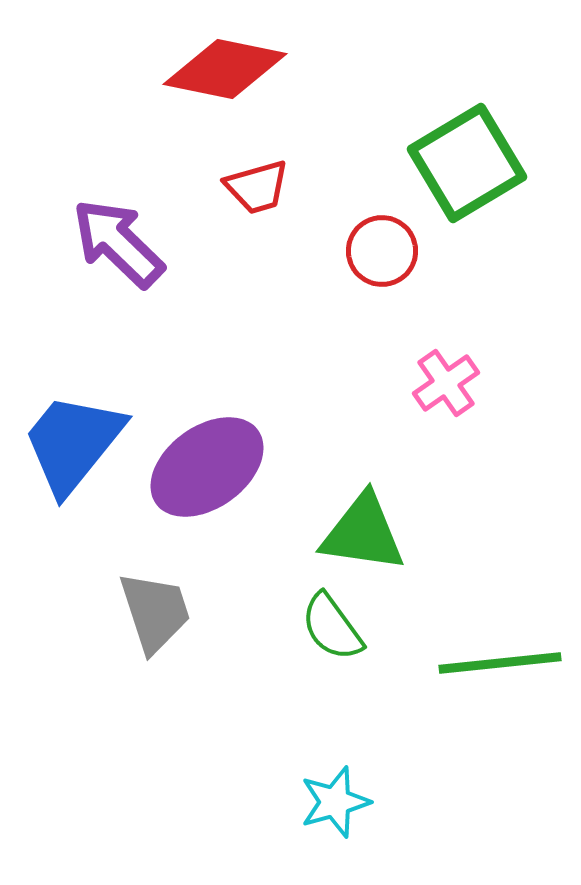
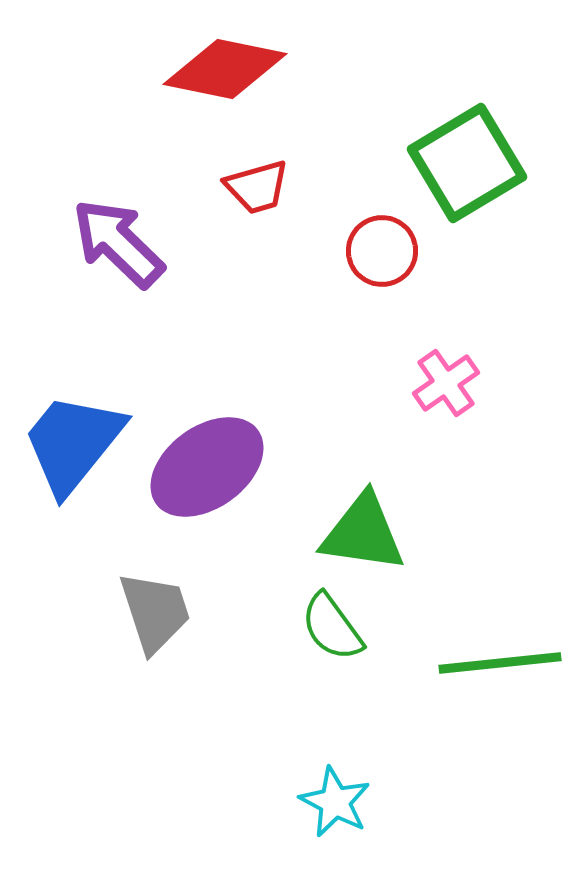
cyan star: rotated 28 degrees counterclockwise
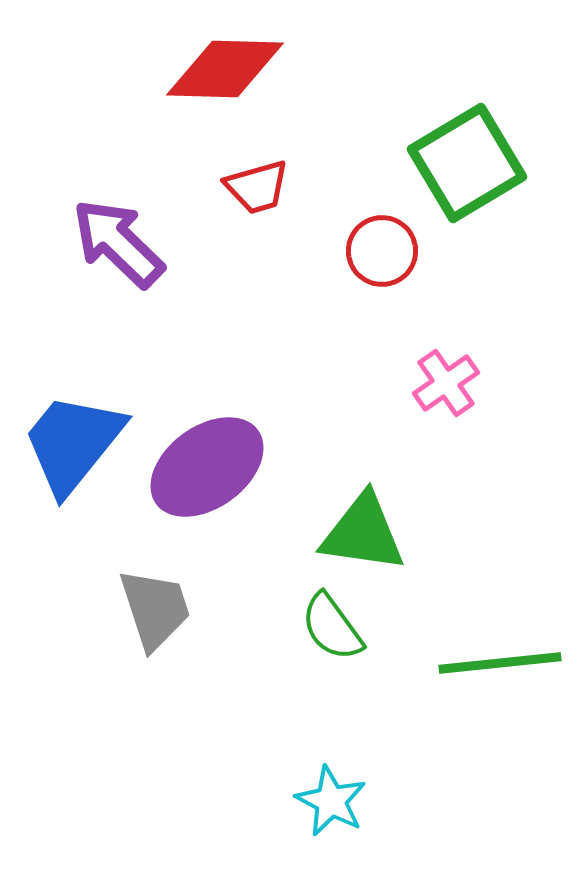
red diamond: rotated 10 degrees counterclockwise
gray trapezoid: moved 3 px up
cyan star: moved 4 px left, 1 px up
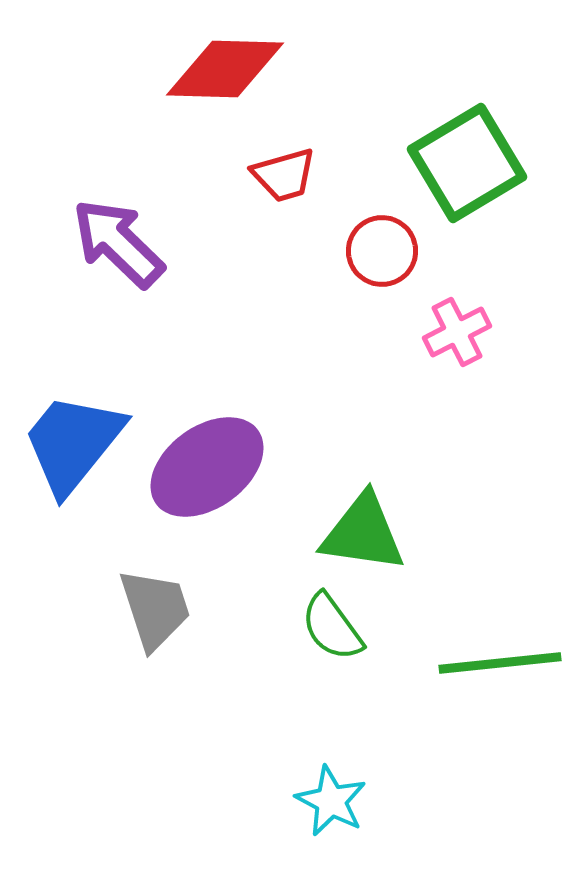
red trapezoid: moved 27 px right, 12 px up
pink cross: moved 11 px right, 51 px up; rotated 8 degrees clockwise
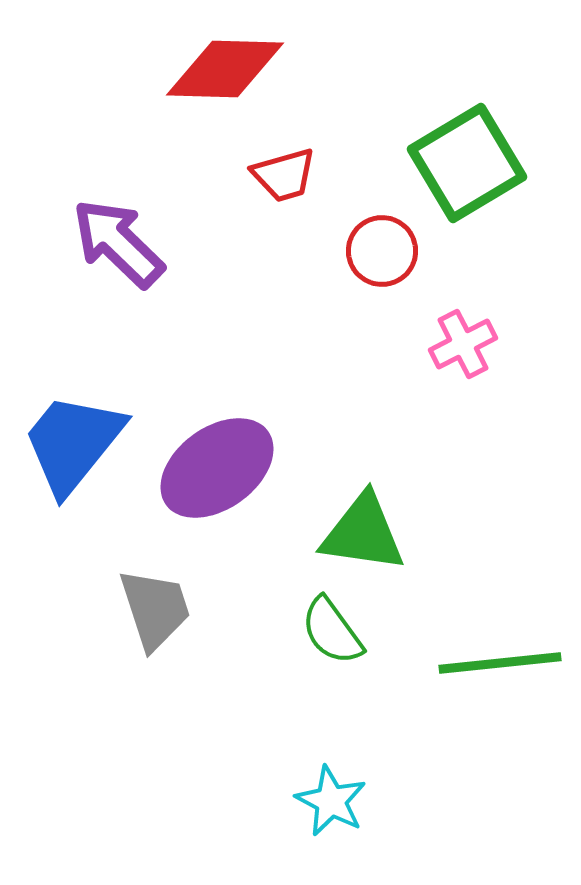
pink cross: moved 6 px right, 12 px down
purple ellipse: moved 10 px right, 1 px down
green semicircle: moved 4 px down
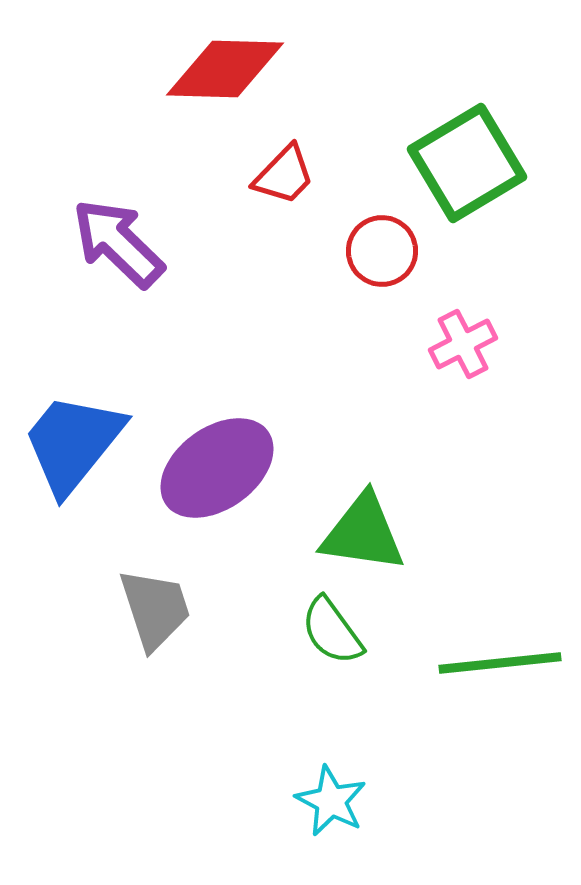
red trapezoid: rotated 30 degrees counterclockwise
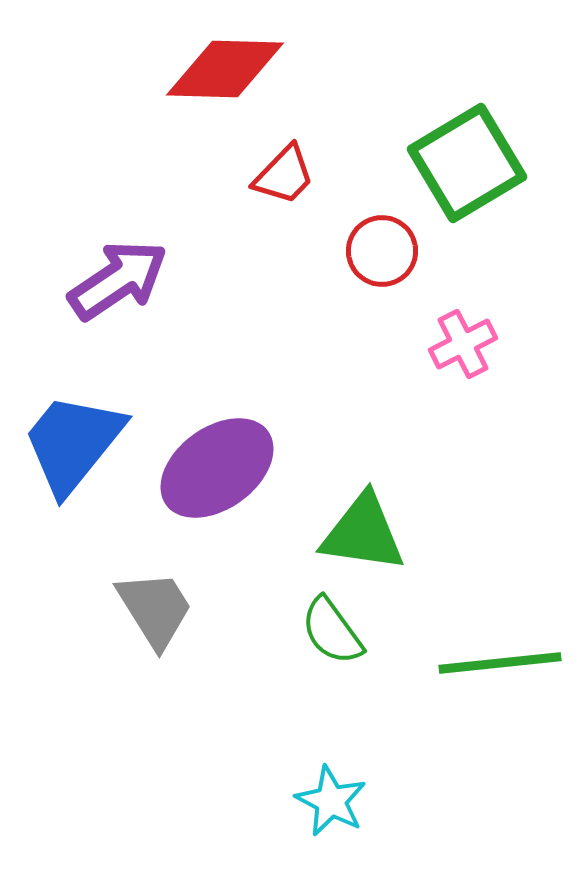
purple arrow: moved 37 px down; rotated 102 degrees clockwise
gray trapezoid: rotated 14 degrees counterclockwise
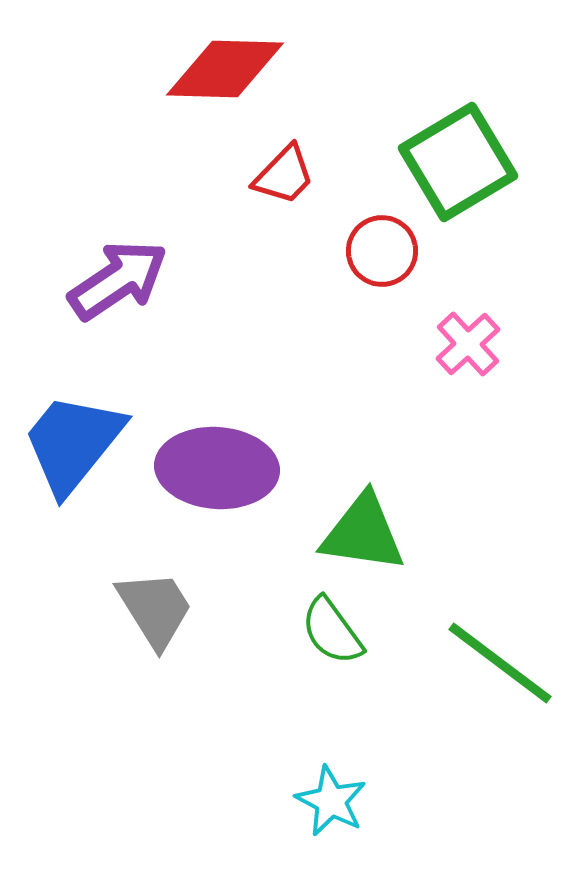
green square: moved 9 px left, 1 px up
pink cross: moved 5 px right; rotated 16 degrees counterclockwise
purple ellipse: rotated 40 degrees clockwise
green line: rotated 43 degrees clockwise
